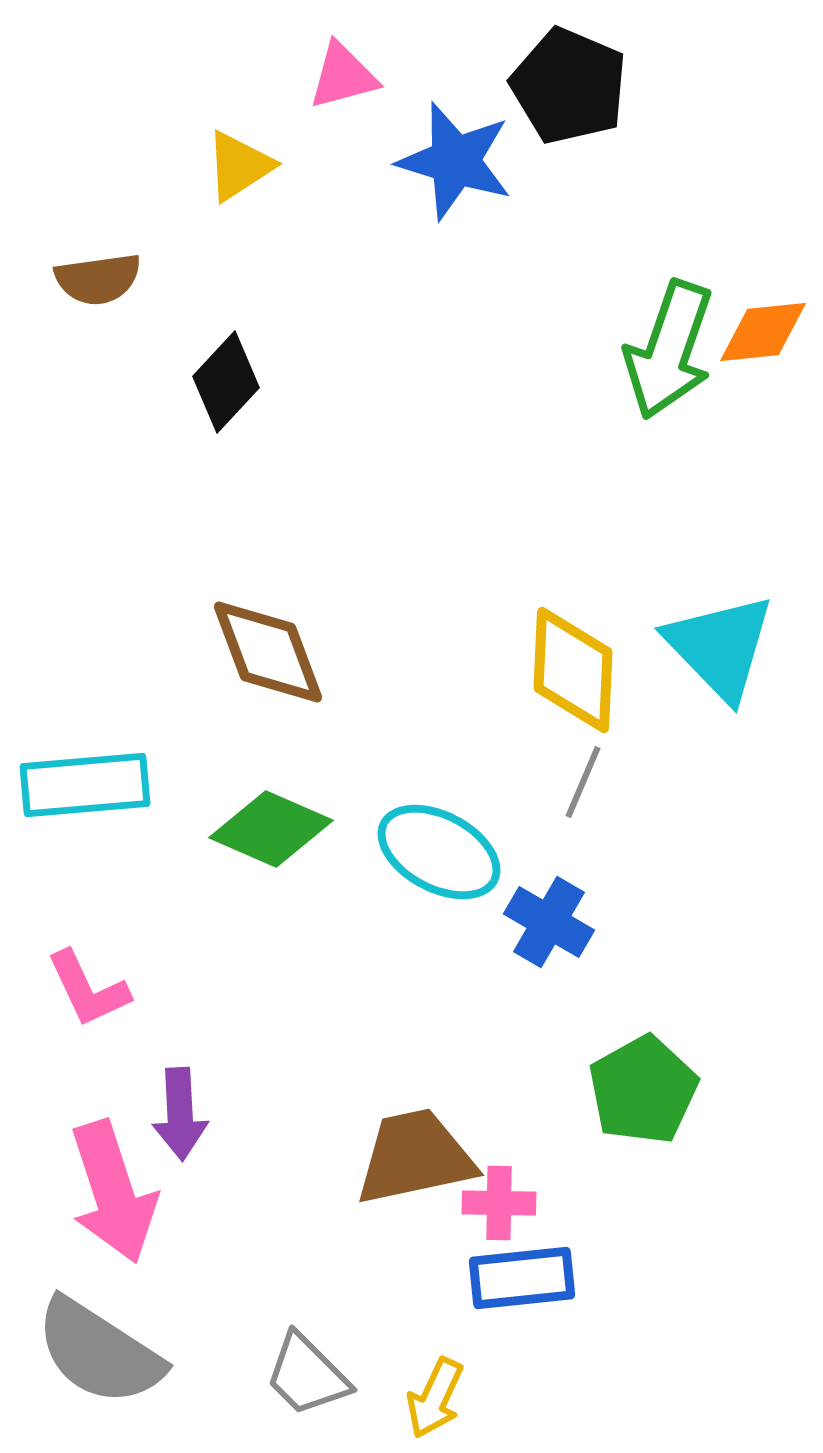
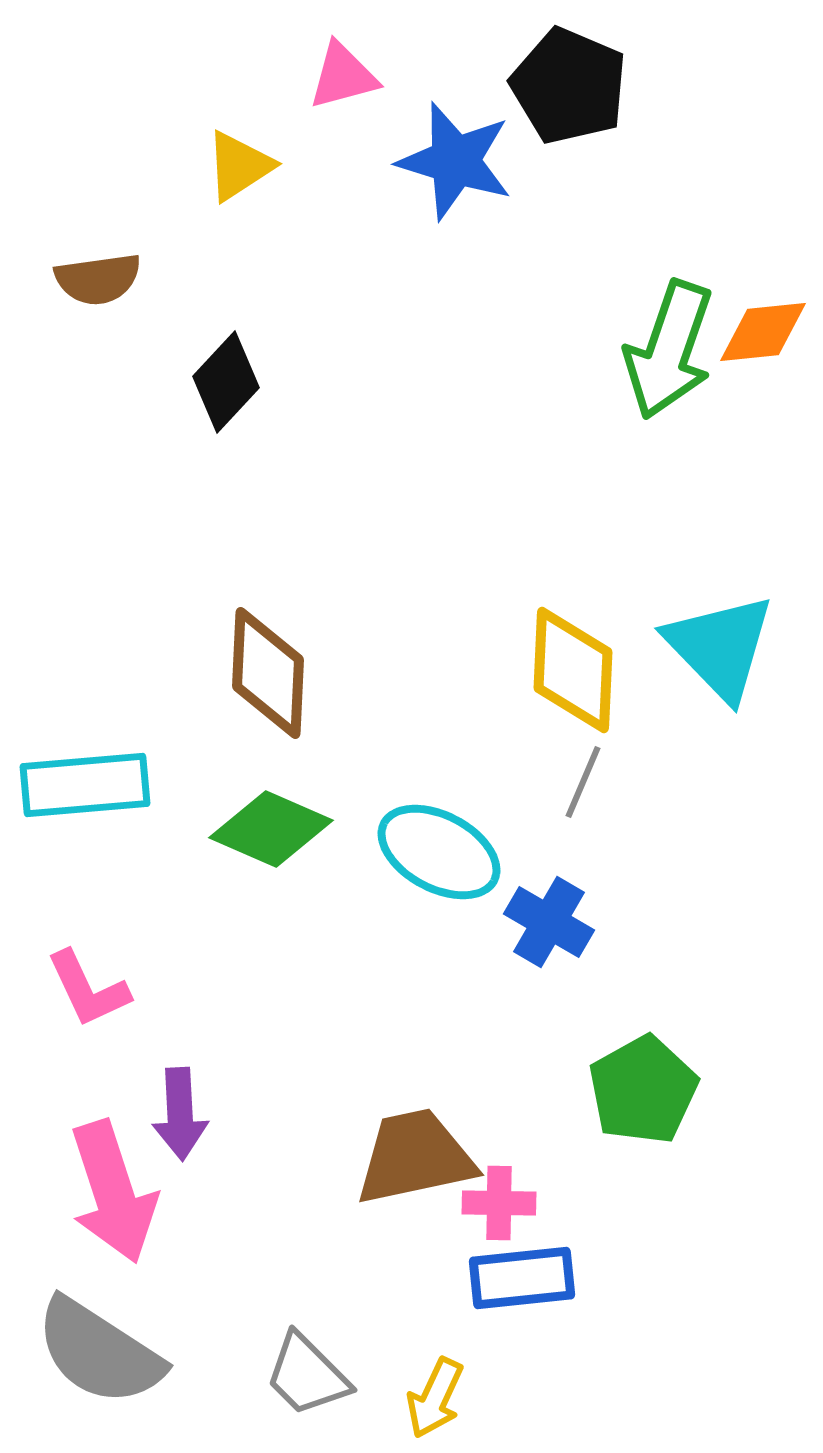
brown diamond: moved 21 px down; rotated 23 degrees clockwise
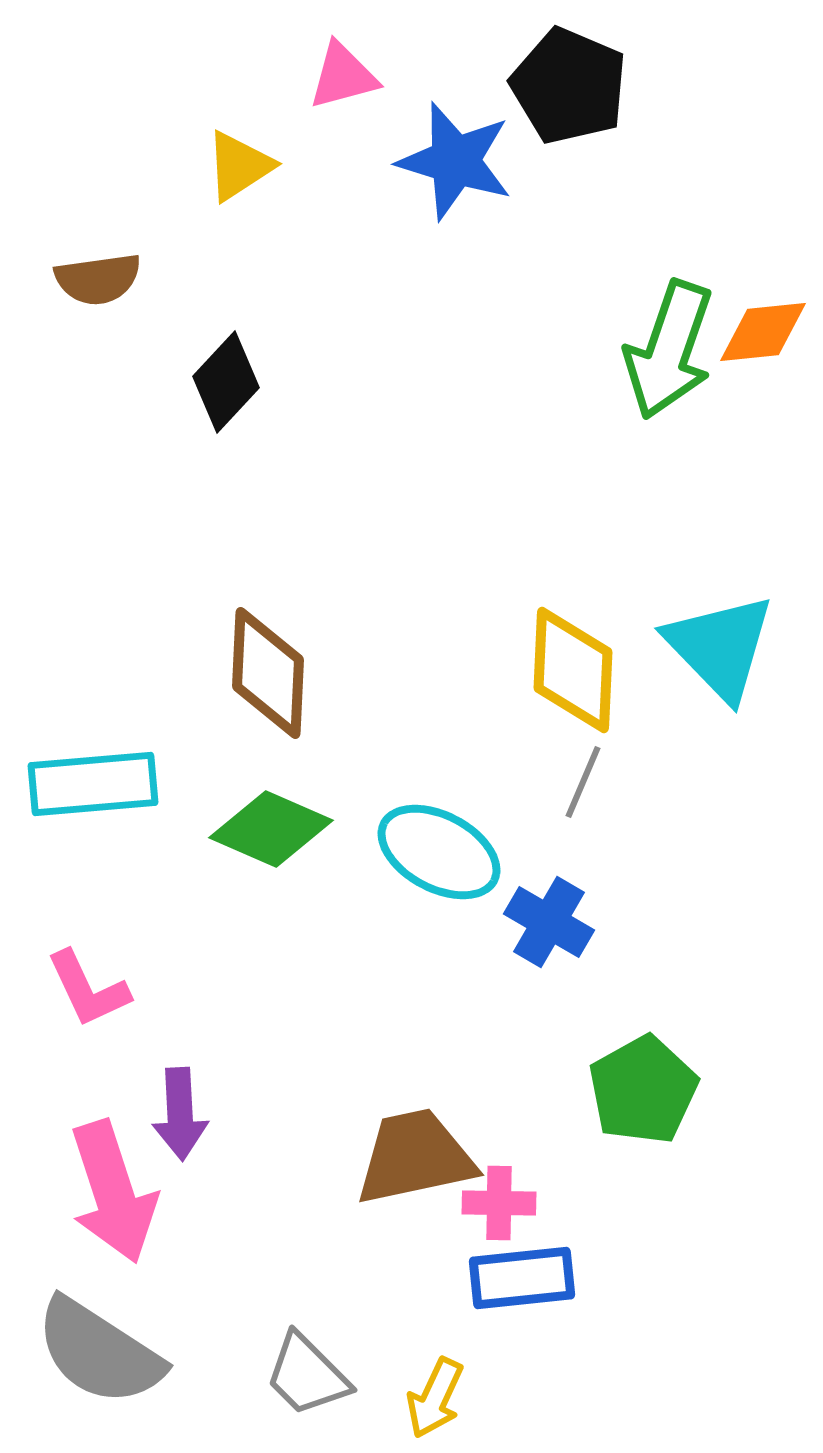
cyan rectangle: moved 8 px right, 1 px up
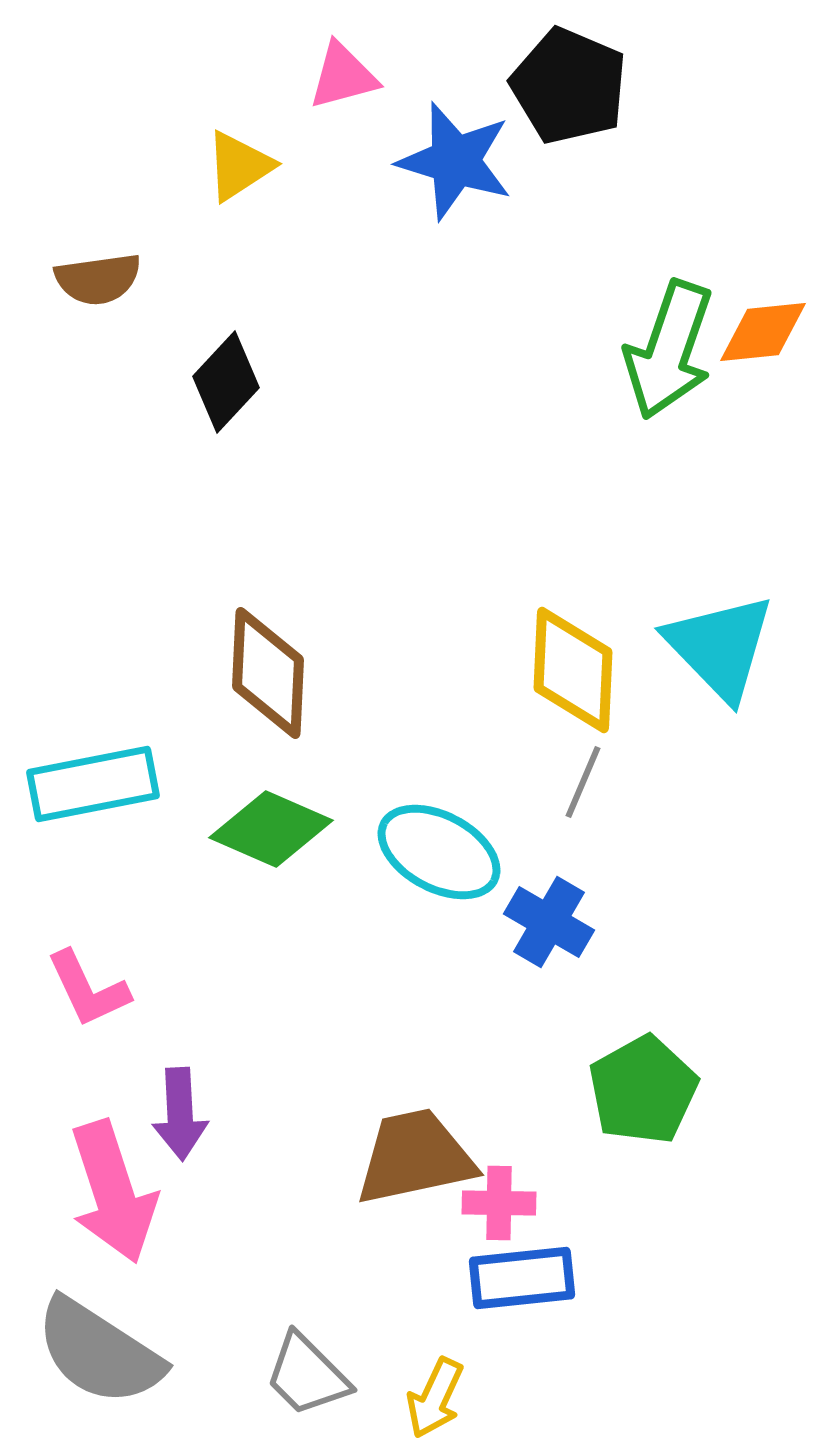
cyan rectangle: rotated 6 degrees counterclockwise
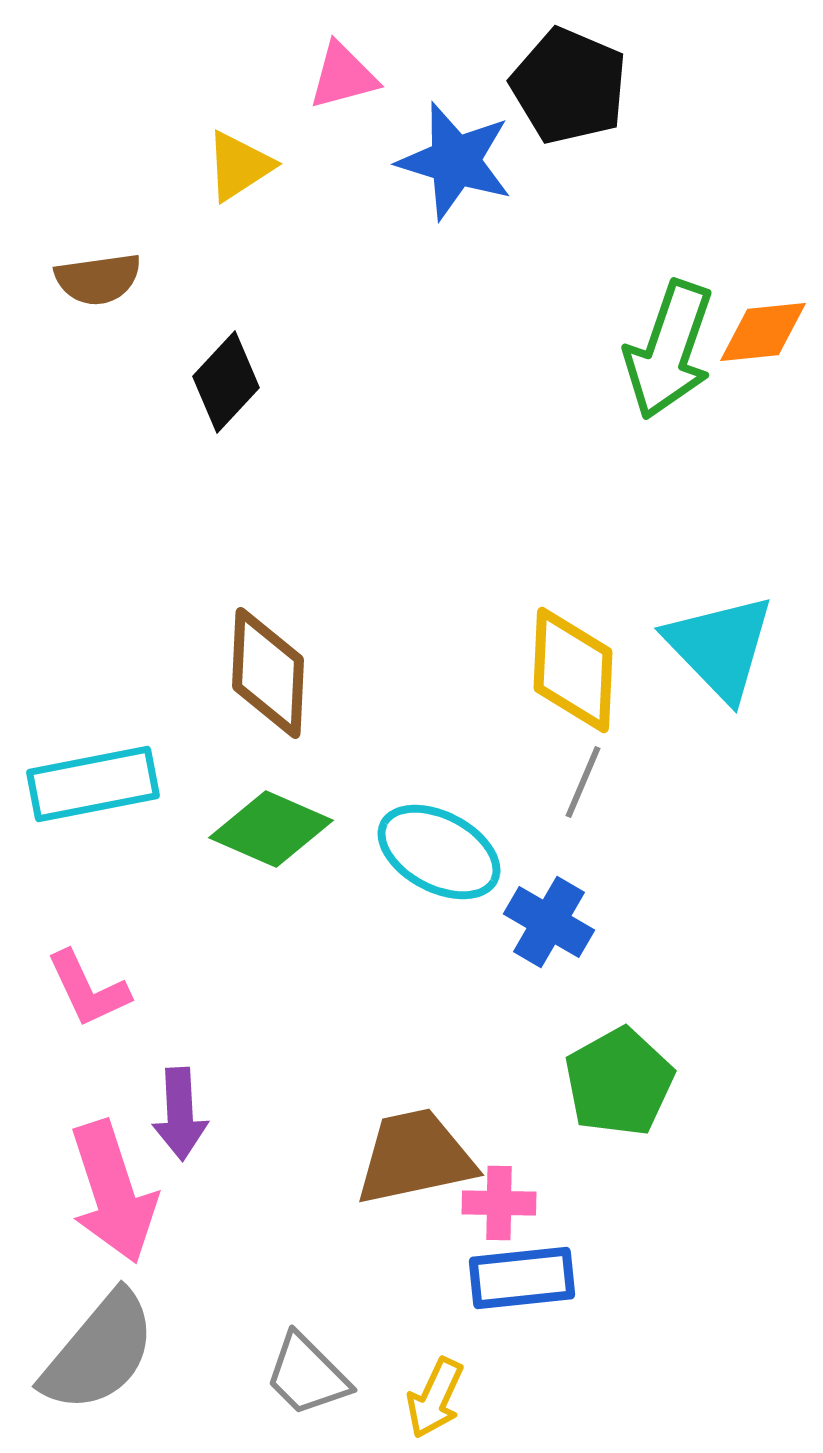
green pentagon: moved 24 px left, 8 px up
gray semicircle: rotated 83 degrees counterclockwise
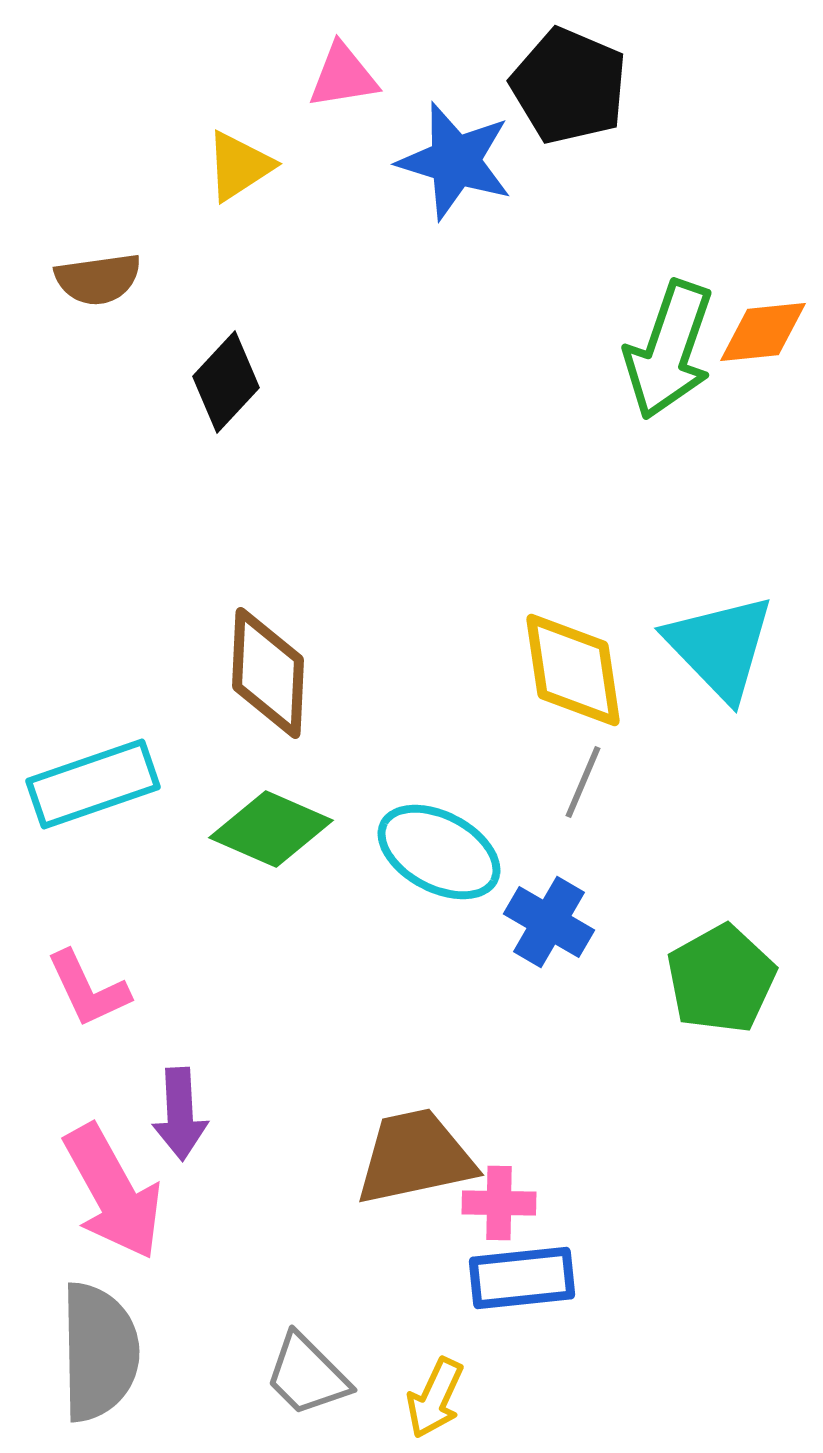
pink triangle: rotated 6 degrees clockwise
yellow diamond: rotated 11 degrees counterclockwise
cyan rectangle: rotated 8 degrees counterclockwise
green pentagon: moved 102 px right, 103 px up
pink arrow: rotated 11 degrees counterclockwise
gray semicircle: rotated 41 degrees counterclockwise
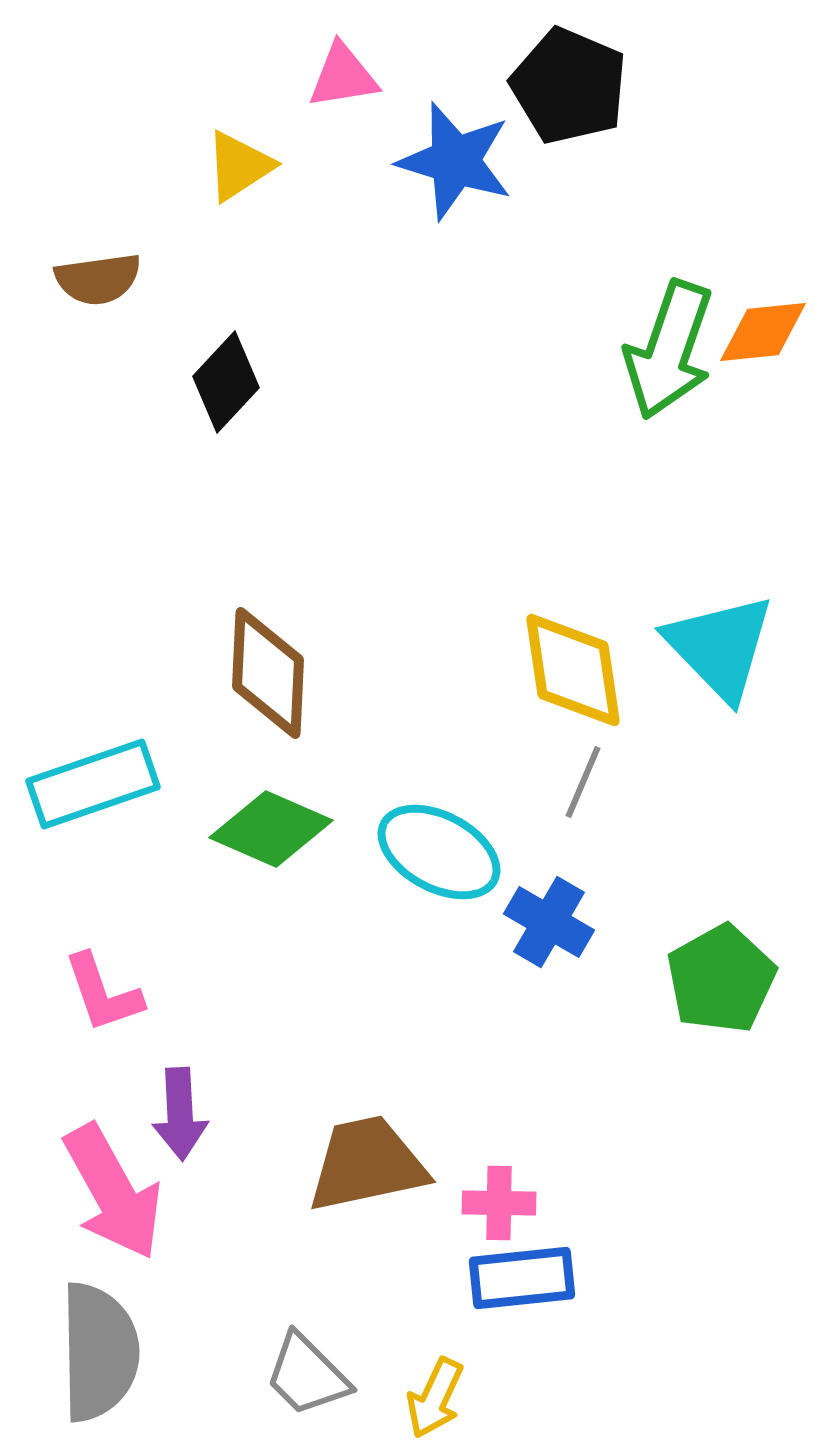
pink L-shape: moved 15 px right, 4 px down; rotated 6 degrees clockwise
brown trapezoid: moved 48 px left, 7 px down
